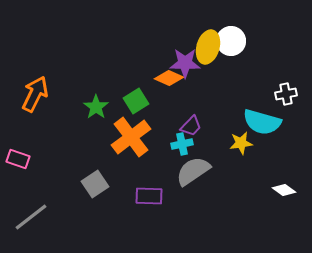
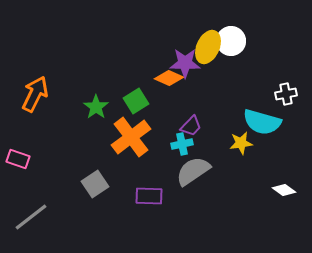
yellow ellipse: rotated 8 degrees clockwise
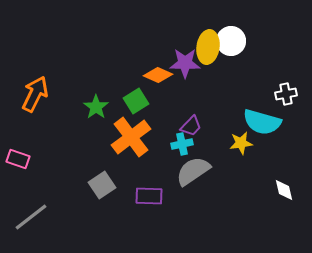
yellow ellipse: rotated 16 degrees counterclockwise
orange diamond: moved 11 px left, 3 px up
gray square: moved 7 px right, 1 px down
white diamond: rotated 40 degrees clockwise
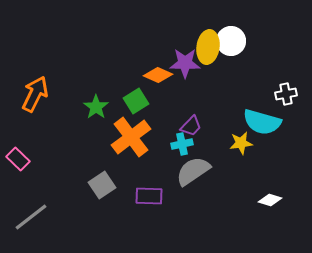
pink rectangle: rotated 25 degrees clockwise
white diamond: moved 14 px left, 10 px down; rotated 60 degrees counterclockwise
